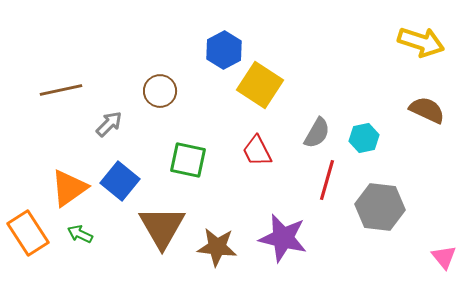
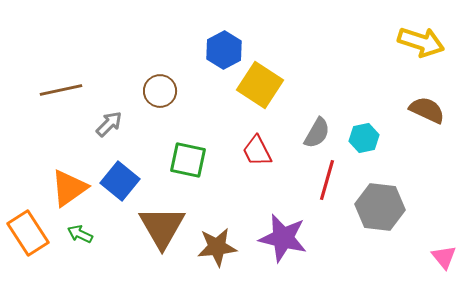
brown star: rotated 12 degrees counterclockwise
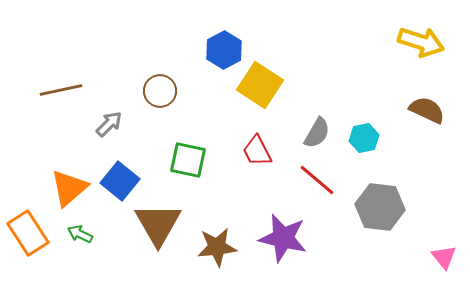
red line: moved 10 px left; rotated 66 degrees counterclockwise
orange triangle: rotated 6 degrees counterclockwise
brown triangle: moved 4 px left, 3 px up
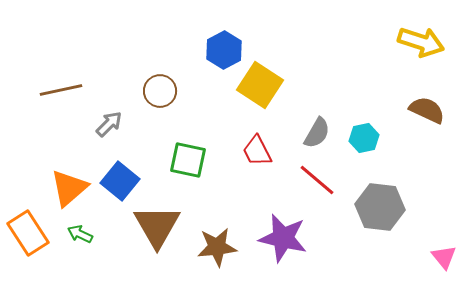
brown triangle: moved 1 px left, 2 px down
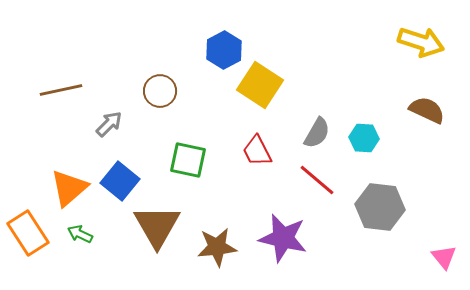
cyan hexagon: rotated 16 degrees clockwise
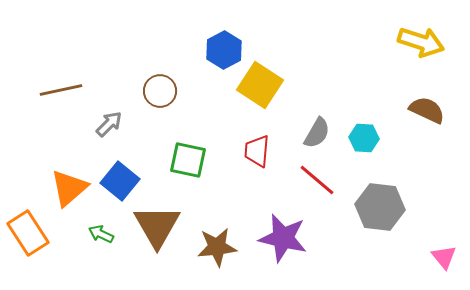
red trapezoid: rotated 32 degrees clockwise
green arrow: moved 21 px right
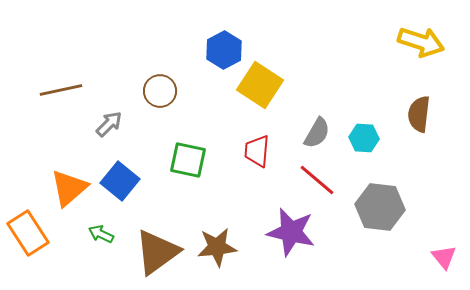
brown semicircle: moved 8 px left, 4 px down; rotated 108 degrees counterclockwise
brown triangle: moved 26 px down; rotated 24 degrees clockwise
purple star: moved 8 px right, 6 px up
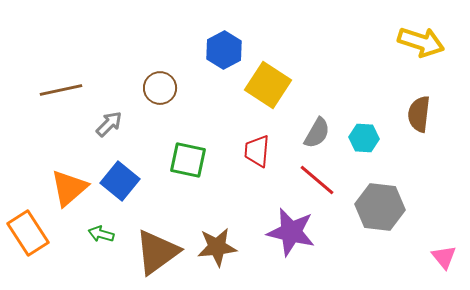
yellow square: moved 8 px right
brown circle: moved 3 px up
green arrow: rotated 10 degrees counterclockwise
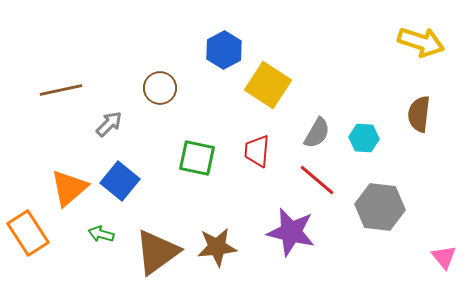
green square: moved 9 px right, 2 px up
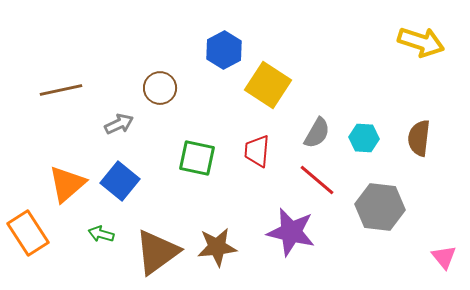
brown semicircle: moved 24 px down
gray arrow: moved 10 px right; rotated 20 degrees clockwise
orange triangle: moved 2 px left, 4 px up
